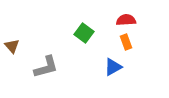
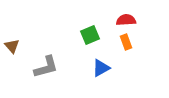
green square: moved 6 px right, 2 px down; rotated 30 degrees clockwise
blue triangle: moved 12 px left, 1 px down
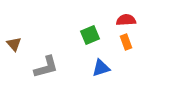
brown triangle: moved 2 px right, 2 px up
blue triangle: rotated 12 degrees clockwise
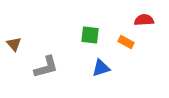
red semicircle: moved 18 px right
green square: rotated 30 degrees clockwise
orange rectangle: rotated 42 degrees counterclockwise
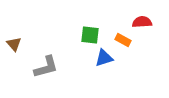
red semicircle: moved 2 px left, 2 px down
orange rectangle: moved 3 px left, 2 px up
blue triangle: moved 3 px right, 10 px up
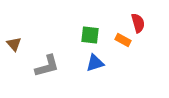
red semicircle: moved 4 px left, 1 px down; rotated 78 degrees clockwise
blue triangle: moved 9 px left, 5 px down
gray L-shape: moved 1 px right, 1 px up
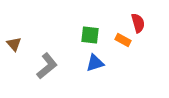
gray L-shape: rotated 24 degrees counterclockwise
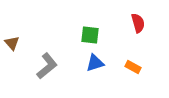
orange rectangle: moved 10 px right, 27 px down
brown triangle: moved 2 px left, 1 px up
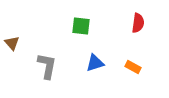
red semicircle: rotated 24 degrees clockwise
green square: moved 9 px left, 9 px up
gray L-shape: rotated 40 degrees counterclockwise
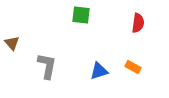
green square: moved 11 px up
blue triangle: moved 4 px right, 8 px down
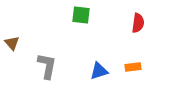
orange rectangle: rotated 35 degrees counterclockwise
